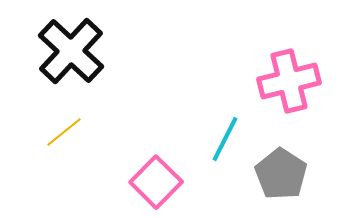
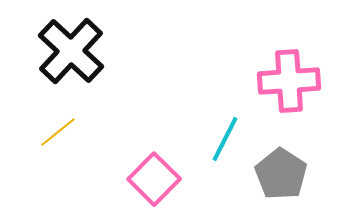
pink cross: rotated 10 degrees clockwise
yellow line: moved 6 px left
pink square: moved 2 px left, 3 px up
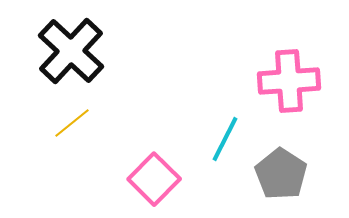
yellow line: moved 14 px right, 9 px up
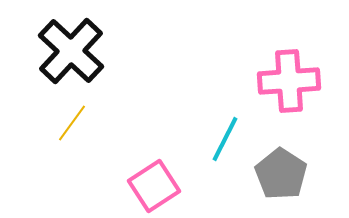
yellow line: rotated 15 degrees counterclockwise
pink square: moved 7 px down; rotated 12 degrees clockwise
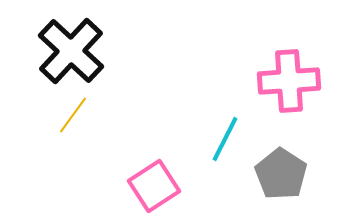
yellow line: moved 1 px right, 8 px up
